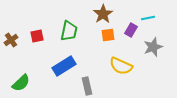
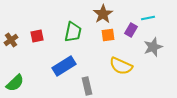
green trapezoid: moved 4 px right, 1 px down
green semicircle: moved 6 px left
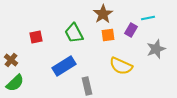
green trapezoid: moved 1 px right, 1 px down; rotated 140 degrees clockwise
red square: moved 1 px left, 1 px down
brown cross: moved 20 px down; rotated 16 degrees counterclockwise
gray star: moved 3 px right, 2 px down
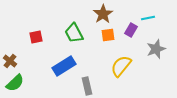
brown cross: moved 1 px left, 1 px down
yellow semicircle: rotated 105 degrees clockwise
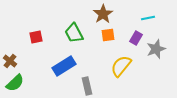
purple rectangle: moved 5 px right, 8 px down
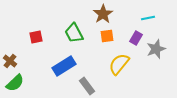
orange square: moved 1 px left, 1 px down
yellow semicircle: moved 2 px left, 2 px up
gray rectangle: rotated 24 degrees counterclockwise
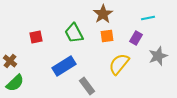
gray star: moved 2 px right, 7 px down
